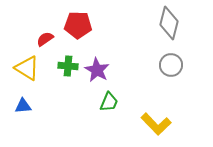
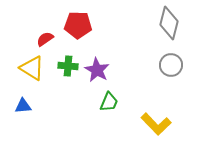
yellow triangle: moved 5 px right
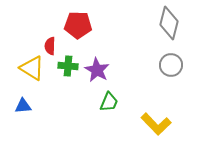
red semicircle: moved 5 px right, 7 px down; rotated 54 degrees counterclockwise
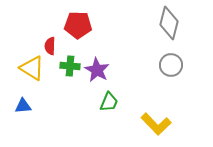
green cross: moved 2 px right
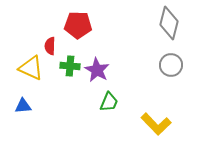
yellow triangle: moved 1 px left; rotated 8 degrees counterclockwise
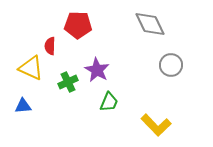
gray diamond: moved 19 px left, 1 px down; rotated 40 degrees counterclockwise
green cross: moved 2 px left, 16 px down; rotated 30 degrees counterclockwise
yellow L-shape: moved 1 px down
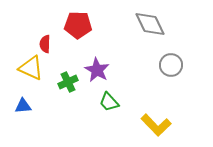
red semicircle: moved 5 px left, 2 px up
green trapezoid: rotated 115 degrees clockwise
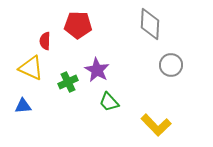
gray diamond: rotated 28 degrees clockwise
red semicircle: moved 3 px up
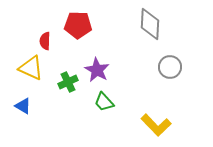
gray circle: moved 1 px left, 2 px down
green trapezoid: moved 5 px left
blue triangle: rotated 36 degrees clockwise
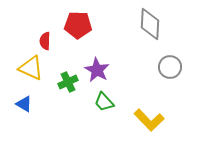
blue triangle: moved 1 px right, 2 px up
yellow L-shape: moved 7 px left, 5 px up
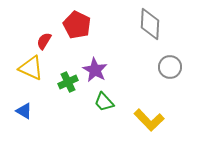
red pentagon: moved 1 px left; rotated 24 degrees clockwise
red semicircle: moved 1 px left; rotated 30 degrees clockwise
purple star: moved 2 px left
blue triangle: moved 7 px down
